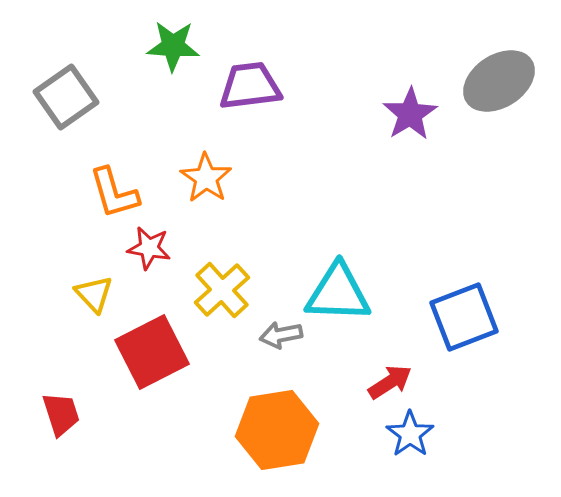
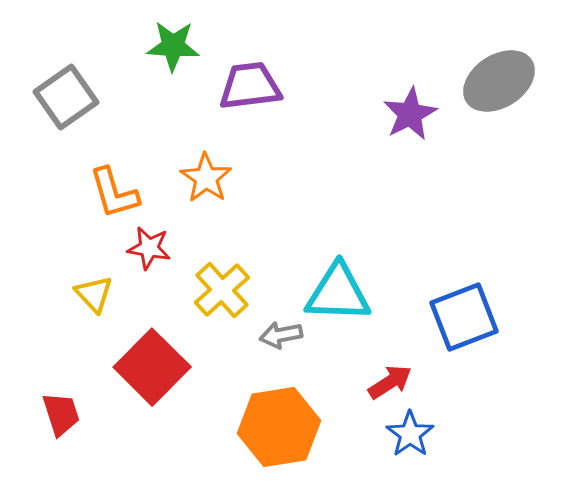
purple star: rotated 4 degrees clockwise
red square: moved 15 px down; rotated 18 degrees counterclockwise
orange hexagon: moved 2 px right, 3 px up
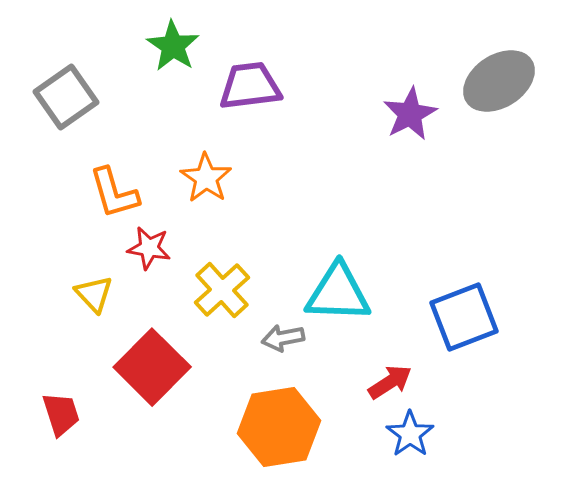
green star: rotated 30 degrees clockwise
gray arrow: moved 2 px right, 3 px down
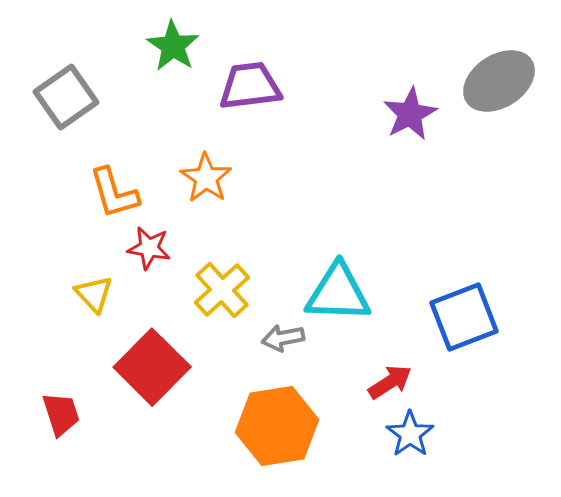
orange hexagon: moved 2 px left, 1 px up
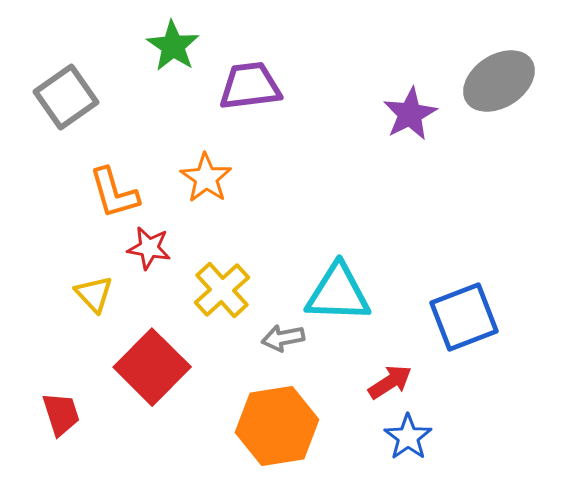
blue star: moved 2 px left, 3 px down
